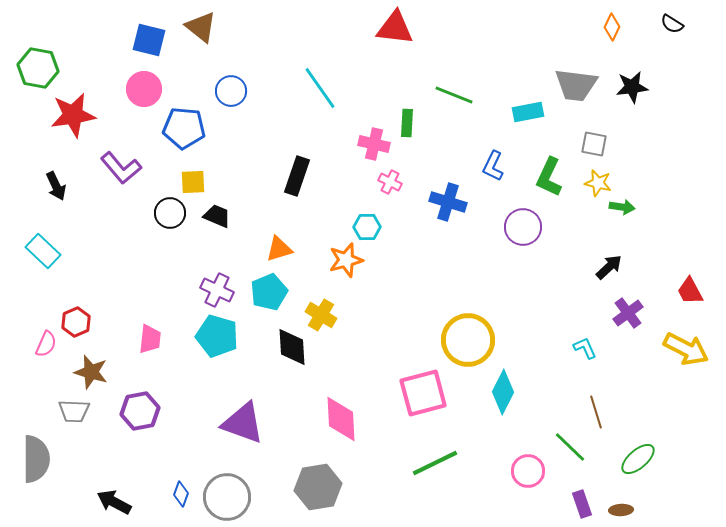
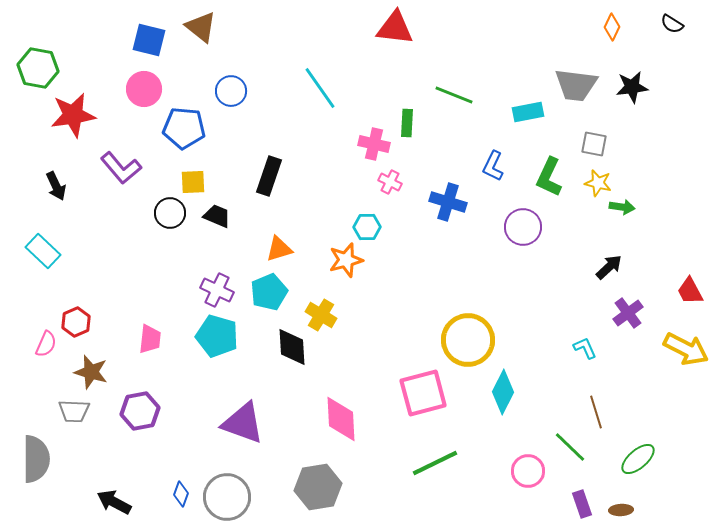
black rectangle at (297, 176): moved 28 px left
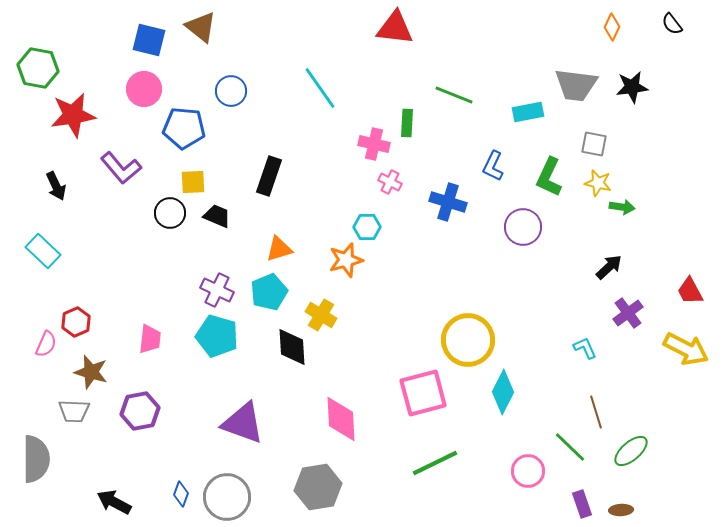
black semicircle at (672, 24): rotated 20 degrees clockwise
green ellipse at (638, 459): moved 7 px left, 8 px up
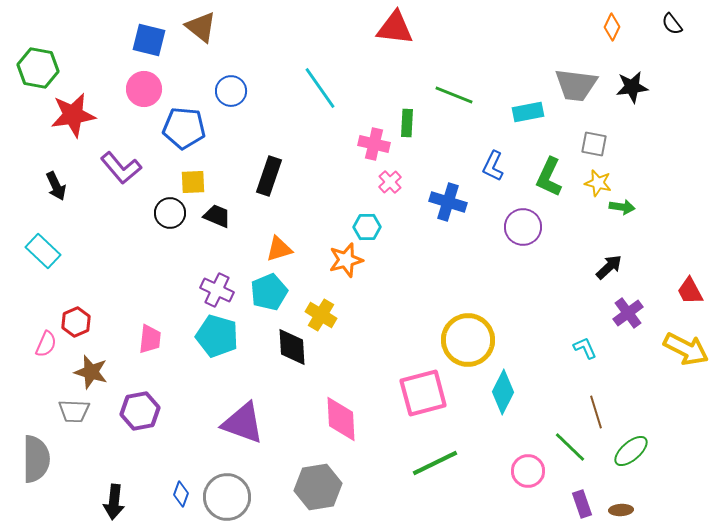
pink cross at (390, 182): rotated 20 degrees clockwise
black arrow at (114, 502): rotated 112 degrees counterclockwise
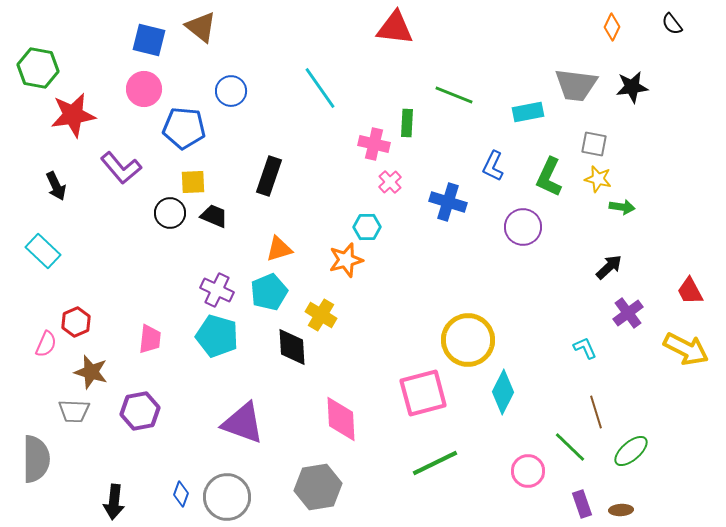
yellow star at (598, 183): moved 4 px up
black trapezoid at (217, 216): moved 3 px left
